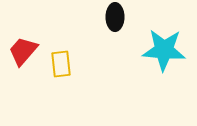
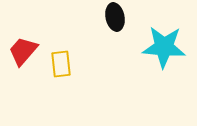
black ellipse: rotated 12 degrees counterclockwise
cyan star: moved 3 px up
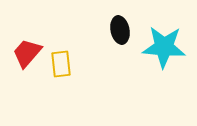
black ellipse: moved 5 px right, 13 px down
red trapezoid: moved 4 px right, 2 px down
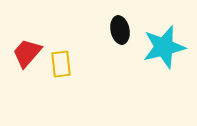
cyan star: rotated 18 degrees counterclockwise
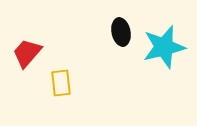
black ellipse: moved 1 px right, 2 px down
yellow rectangle: moved 19 px down
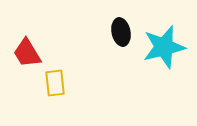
red trapezoid: rotated 72 degrees counterclockwise
yellow rectangle: moved 6 px left
